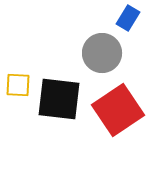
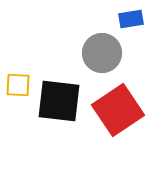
blue rectangle: moved 3 px right, 1 px down; rotated 50 degrees clockwise
black square: moved 2 px down
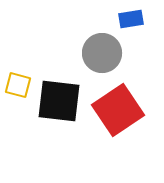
yellow square: rotated 12 degrees clockwise
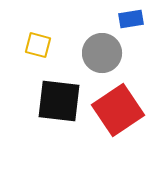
yellow square: moved 20 px right, 40 px up
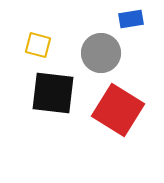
gray circle: moved 1 px left
black square: moved 6 px left, 8 px up
red square: rotated 24 degrees counterclockwise
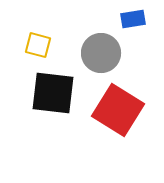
blue rectangle: moved 2 px right
